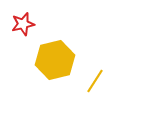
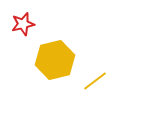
yellow line: rotated 20 degrees clockwise
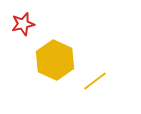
yellow hexagon: rotated 21 degrees counterclockwise
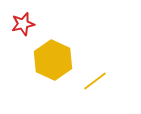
yellow hexagon: moved 2 px left
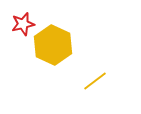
yellow hexagon: moved 15 px up
